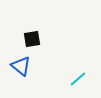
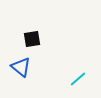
blue triangle: moved 1 px down
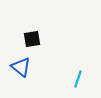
cyan line: rotated 30 degrees counterclockwise
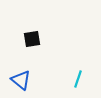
blue triangle: moved 13 px down
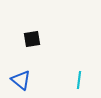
cyan line: moved 1 px right, 1 px down; rotated 12 degrees counterclockwise
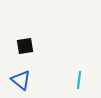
black square: moved 7 px left, 7 px down
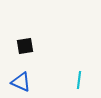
blue triangle: moved 2 px down; rotated 15 degrees counterclockwise
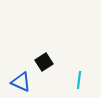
black square: moved 19 px right, 16 px down; rotated 24 degrees counterclockwise
